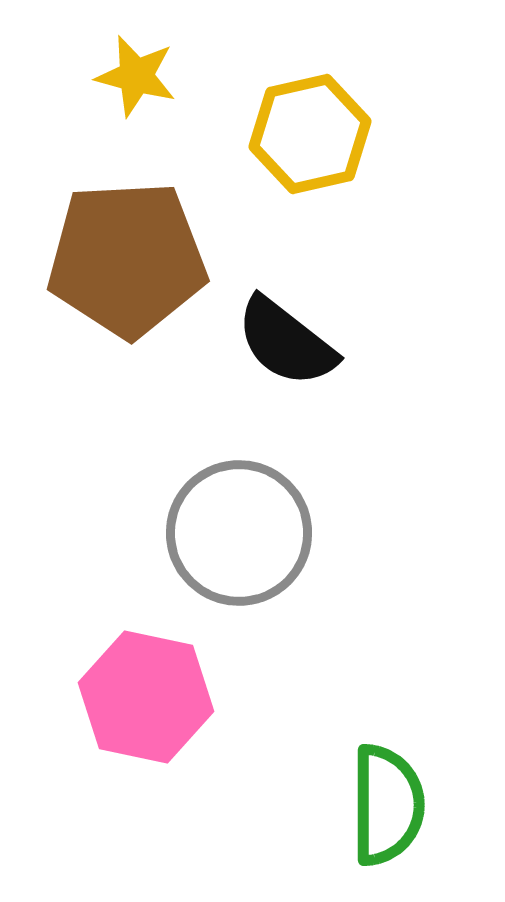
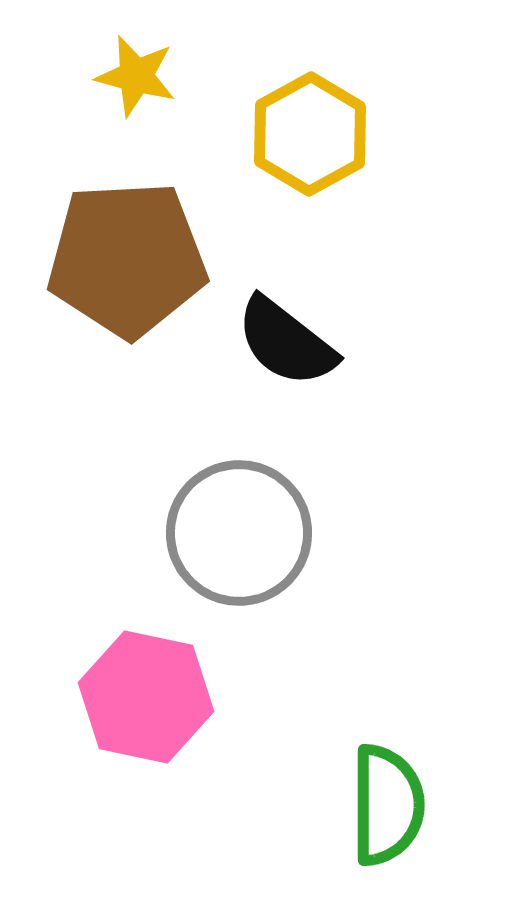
yellow hexagon: rotated 16 degrees counterclockwise
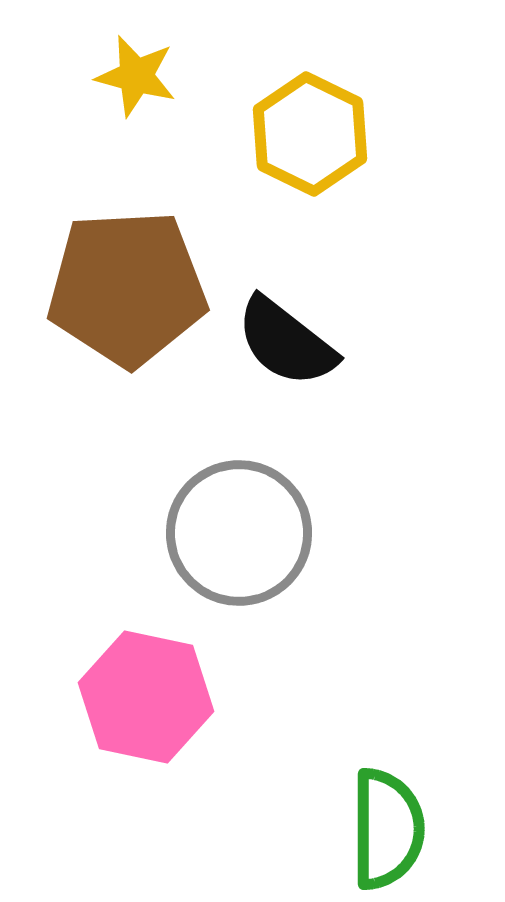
yellow hexagon: rotated 5 degrees counterclockwise
brown pentagon: moved 29 px down
green semicircle: moved 24 px down
